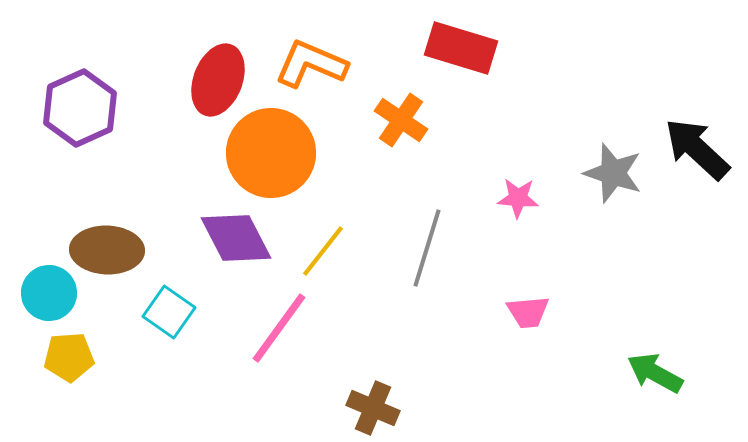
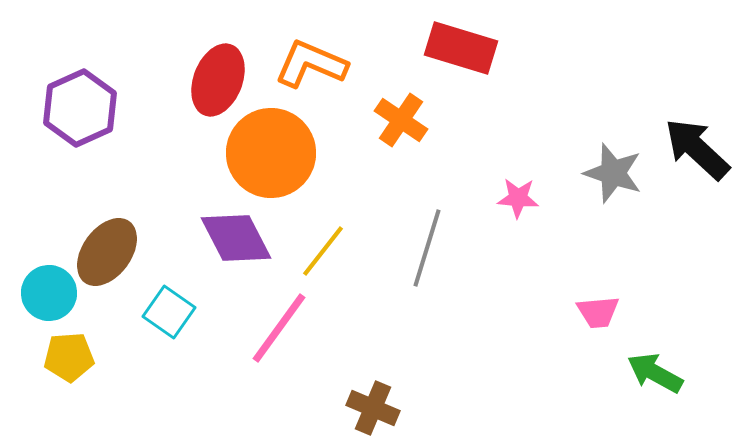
brown ellipse: moved 2 px down; rotated 56 degrees counterclockwise
pink trapezoid: moved 70 px right
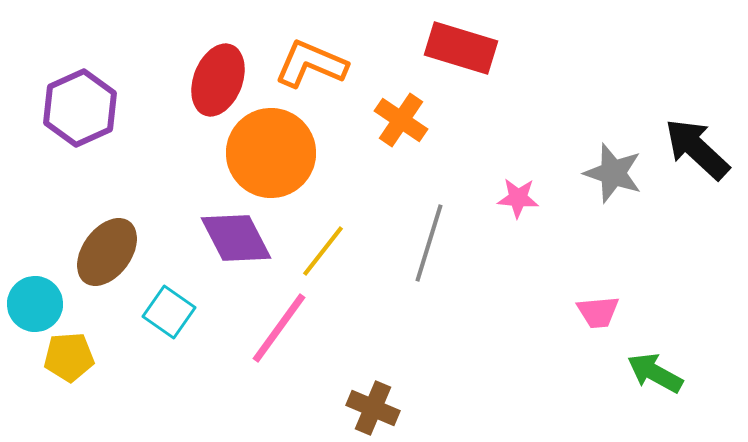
gray line: moved 2 px right, 5 px up
cyan circle: moved 14 px left, 11 px down
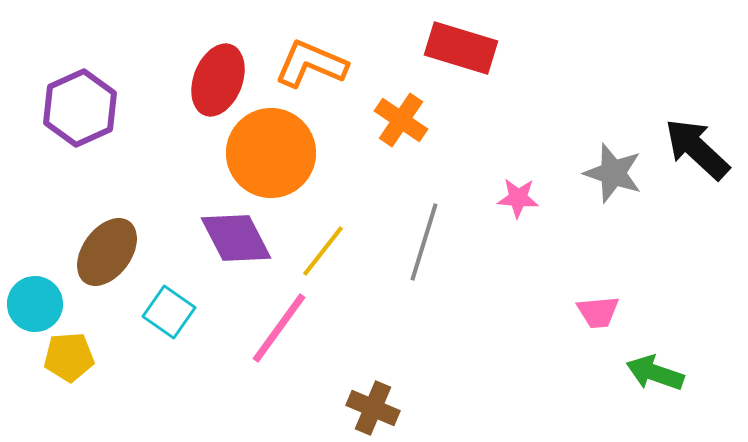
gray line: moved 5 px left, 1 px up
green arrow: rotated 10 degrees counterclockwise
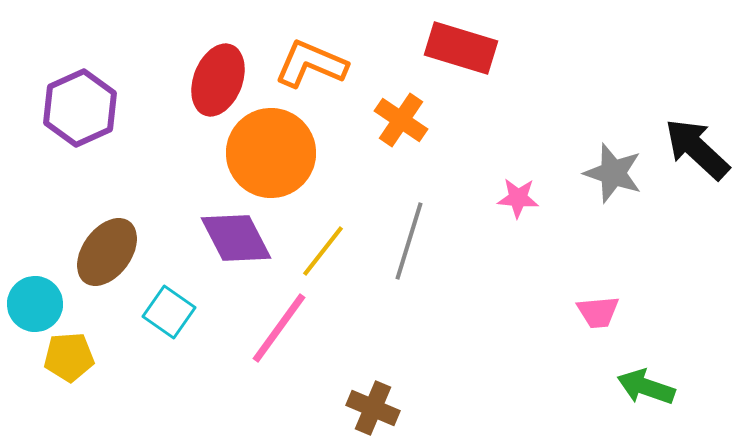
gray line: moved 15 px left, 1 px up
green arrow: moved 9 px left, 14 px down
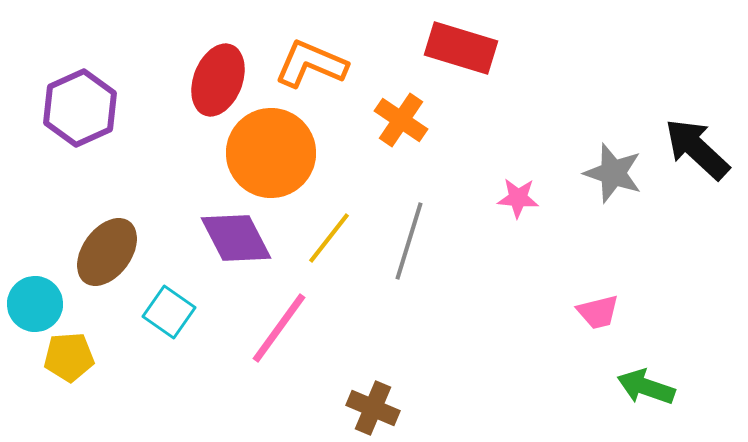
yellow line: moved 6 px right, 13 px up
pink trapezoid: rotated 9 degrees counterclockwise
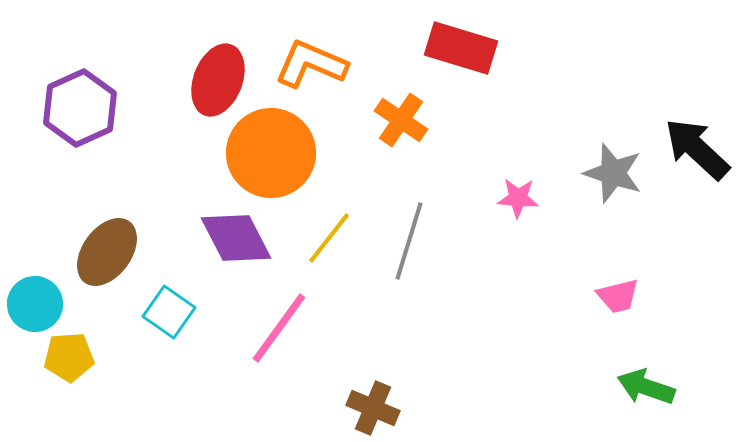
pink trapezoid: moved 20 px right, 16 px up
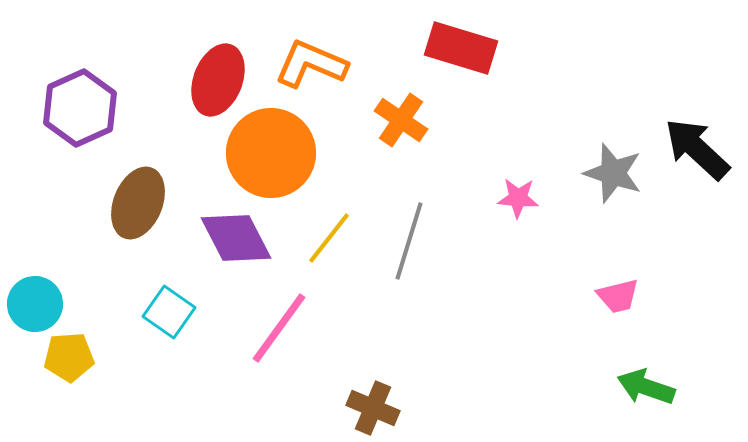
brown ellipse: moved 31 px right, 49 px up; rotated 14 degrees counterclockwise
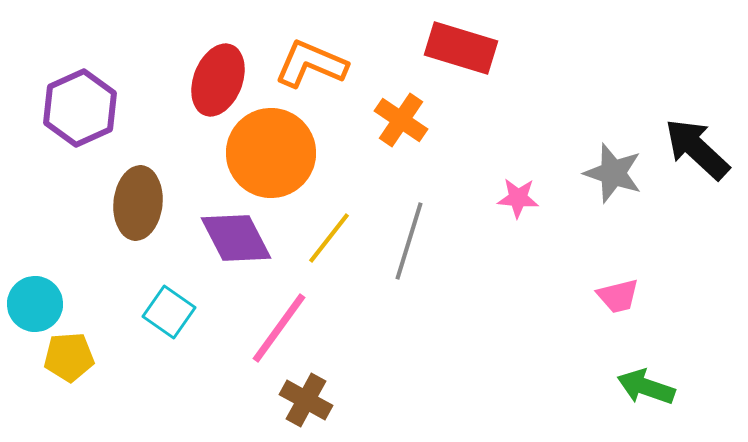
brown ellipse: rotated 16 degrees counterclockwise
brown cross: moved 67 px left, 8 px up; rotated 6 degrees clockwise
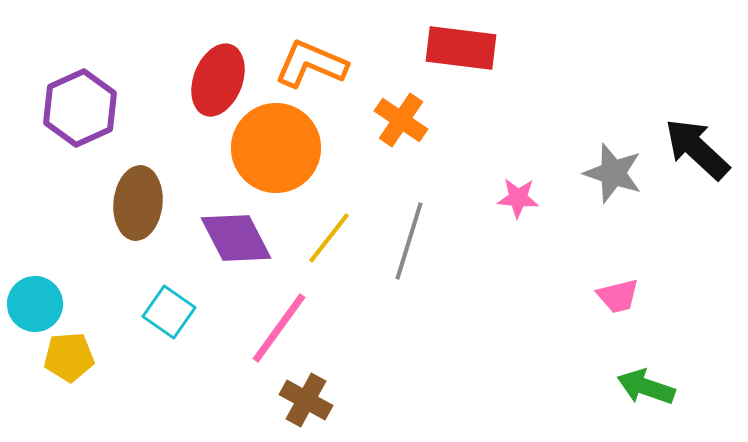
red rectangle: rotated 10 degrees counterclockwise
orange circle: moved 5 px right, 5 px up
